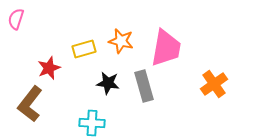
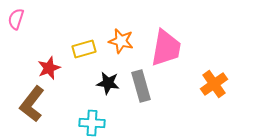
gray rectangle: moved 3 px left
brown L-shape: moved 2 px right
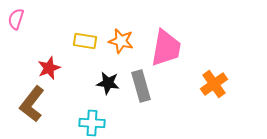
yellow rectangle: moved 1 px right, 8 px up; rotated 25 degrees clockwise
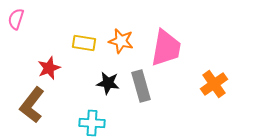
yellow rectangle: moved 1 px left, 2 px down
brown L-shape: moved 1 px down
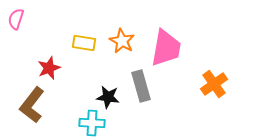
orange star: moved 1 px right; rotated 15 degrees clockwise
black star: moved 14 px down
